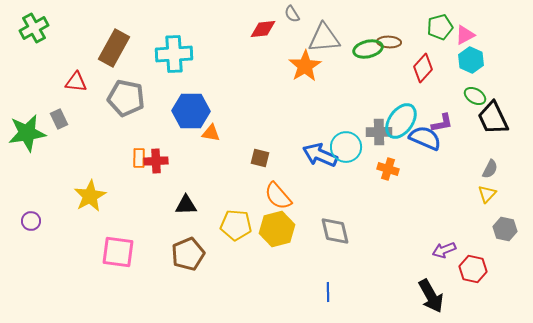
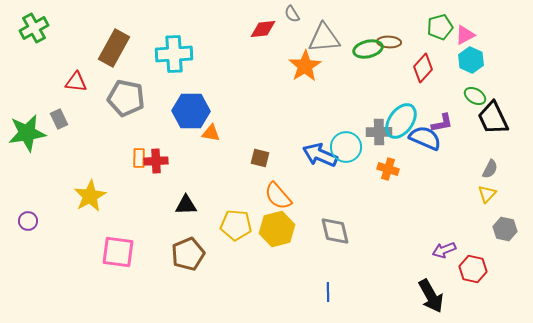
purple circle at (31, 221): moved 3 px left
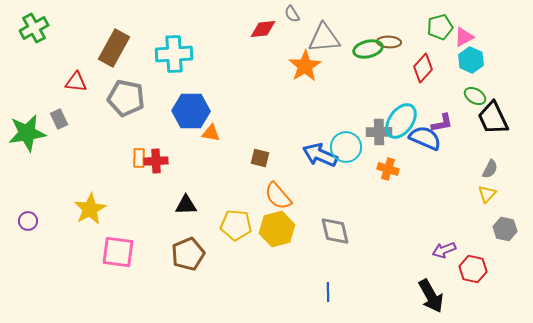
pink triangle at (465, 35): moved 1 px left, 2 px down
yellow star at (90, 196): moved 13 px down
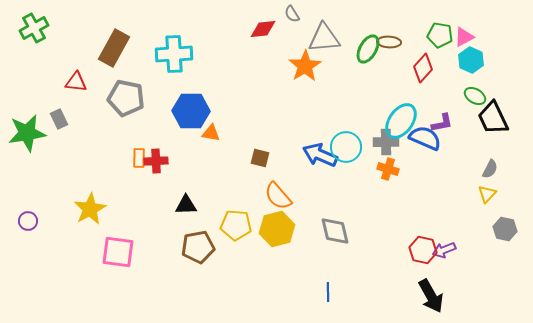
green pentagon at (440, 27): moved 8 px down; rotated 25 degrees clockwise
green ellipse at (368, 49): rotated 48 degrees counterclockwise
gray cross at (379, 132): moved 7 px right, 10 px down
brown pentagon at (188, 254): moved 10 px right, 7 px up; rotated 12 degrees clockwise
red hexagon at (473, 269): moved 50 px left, 19 px up
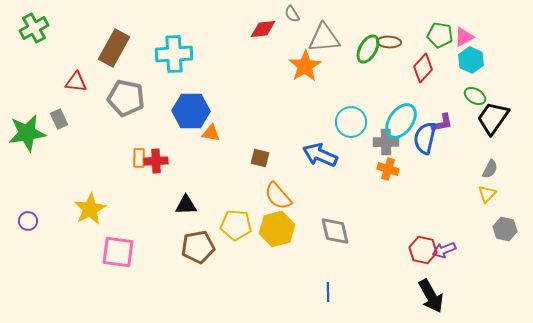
black trapezoid at (493, 118): rotated 60 degrees clockwise
blue semicircle at (425, 138): rotated 100 degrees counterclockwise
cyan circle at (346, 147): moved 5 px right, 25 px up
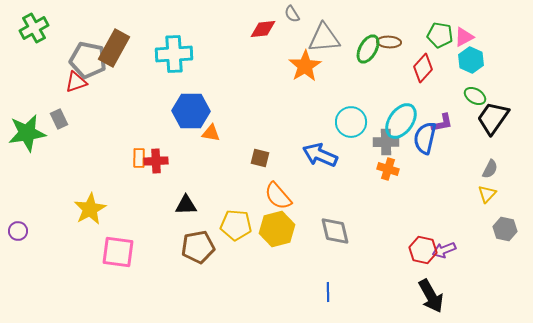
red triangle at (76, 82): rotated 25 degrees counterclockwise
gray pentagon at (126, 98): moved 38 px left, 38 px up
purple circle at (28, 221): moved 10 px left, 10 px down
